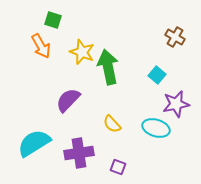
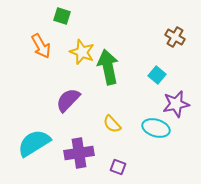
green square: moved 9 px right, 4 px up
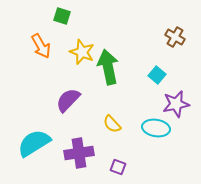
cyan ellipse: rotated 8 degrees counterclockwise
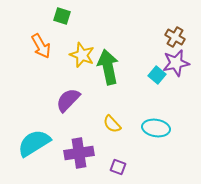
yellow star: moved 3 px down
purple star: moved 41 px up
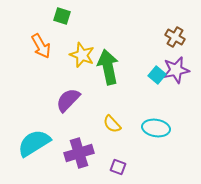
purple star: moved 7 px down
purple cross: rotated 8 degrees counterclockwise
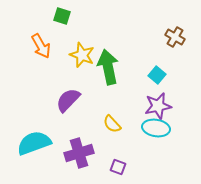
purple star: moved 18 px left, 36 px down
cyan semicircle: rotated 12 degrees clockwise
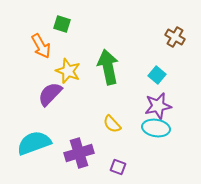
green square: moved 8 px down
yellow star: moved 14 px left, 16 px down
purple semicircle: moved 18 px left, 6 px up
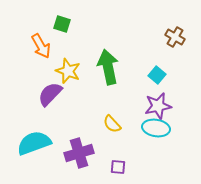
purple square: rotated 14 degrees counterclockwise
